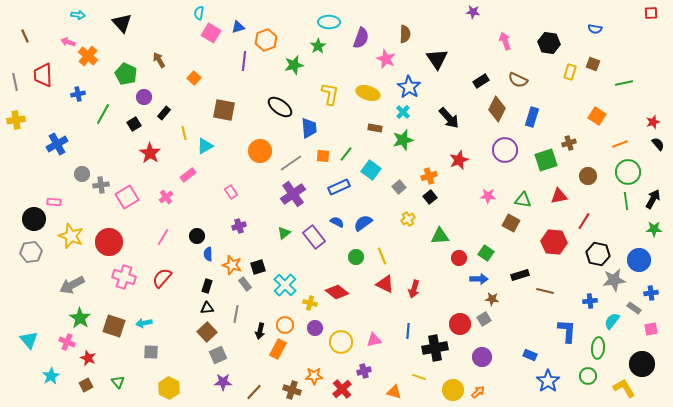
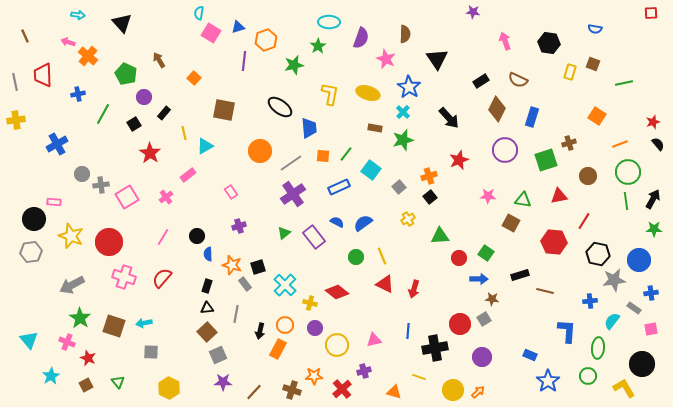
yellow circle at (341, 342): moved 4 px left, 3 px down
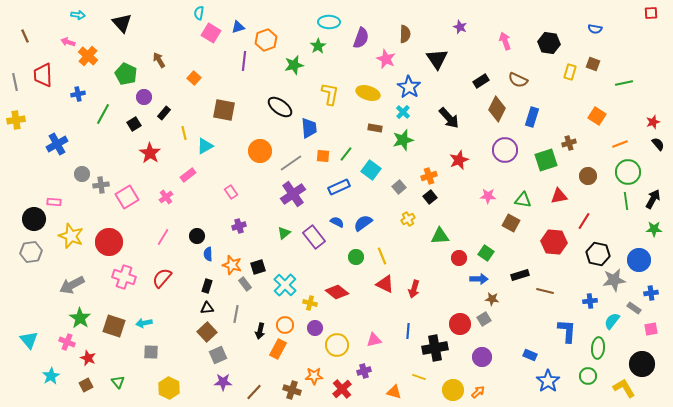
purple star at (473, 12): moved 13 px left, 15 px down; rotated 16 degrees clockwise
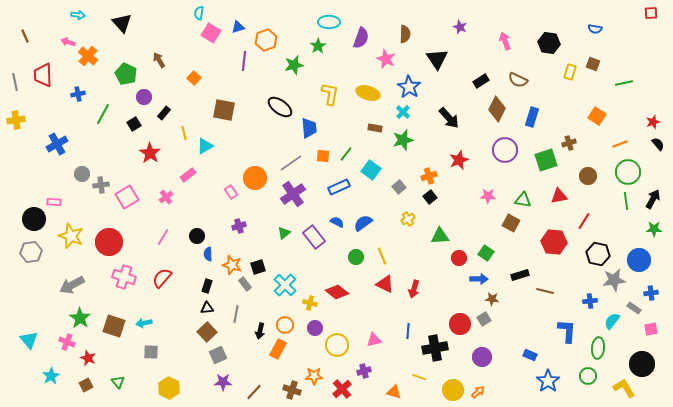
orange circle at (260, 151): moved 5 px left, 27 px down
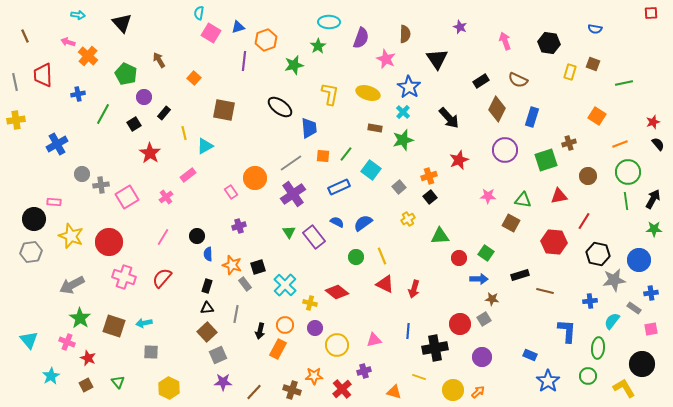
green triangle at (284, 233): moved 5 px right, 1 px up; rotated 24 degrees counterclockwise
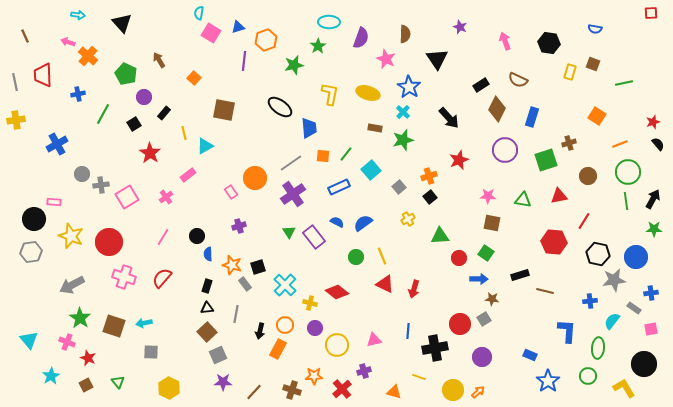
black rectangle at (481, 81): moved 4 px down
cyan square at (371, 170): rotated 12 degrees clockwise
brown square at (511, 223): moved 19 px left; rotated 18 degrees counterclockwise
blue circle at (639, 260): moved 3 px left, 3 px up
black circle at (642, 364): moved 2 px right
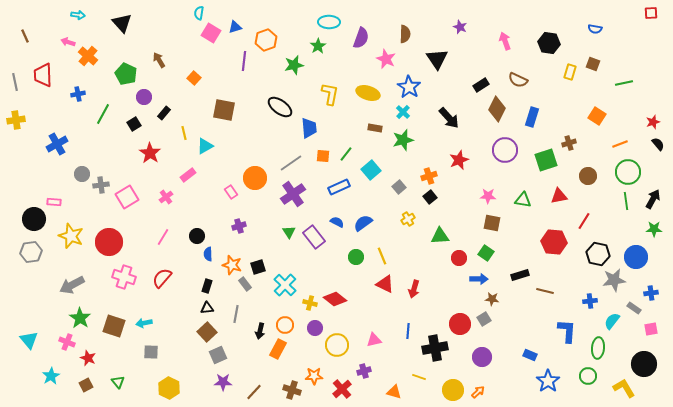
blue triangle at (238, 27): moved 3 px left
red diamond at (337, 292): moved 2 px left, 7 px down
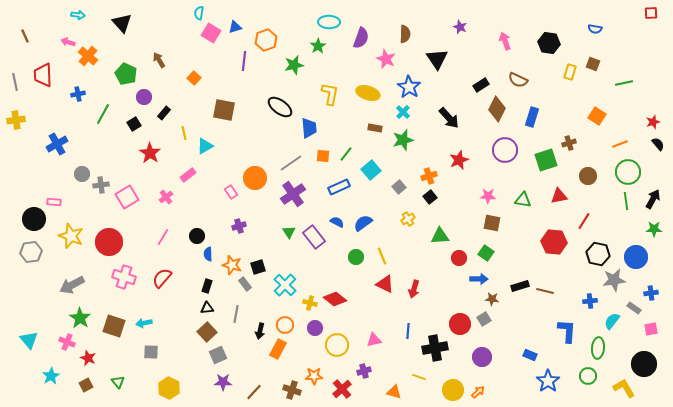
black rectangle at (520, 275): moved 11 px down
